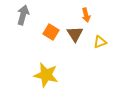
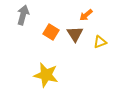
orange arrow: rotated 64 degrees clockwise
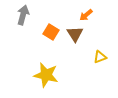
yellow triangle: moved 15 px down
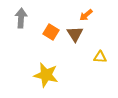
gray arrow: moved 2 px left, 3 px down; rotated 12 degrees counterclockwise
yellow triangle: rotated 24 degrees clockwise
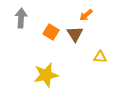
yellow star: rotated 25 degrees counterclockwise
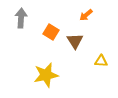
brown triangle: moved 7 px down
yellow triangle: moved 1 px right, 4 px down
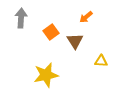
orange arrow: moved 2 px down
orange square: rotated 21 degrees clockwise
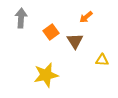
yellow triangle: moved 1 px right, 1 px up
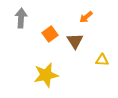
orange square: moved 1 px left, 2 px down
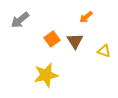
gray arrow: moved 1 px left, 2 px down; rotated 132 degrees counterclockwise
orange square: moved 2 px right, 5 px down
yellow triangle: moved 2 px right, 9 px up; rotated 16 degrees clockwise
